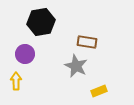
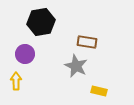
yellow rectangle: rotated 35 degrees clockwise
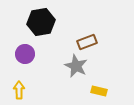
brown rectangle: rotated 30 degrees counterclockwise
yellow arrow: moved 3 px right, 9 px down
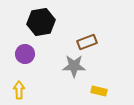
gray star: moved 2 px left; rotated 25 degrees counterclockwise
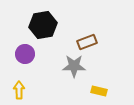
black hexagon: moved 2 px right, 3 px down
